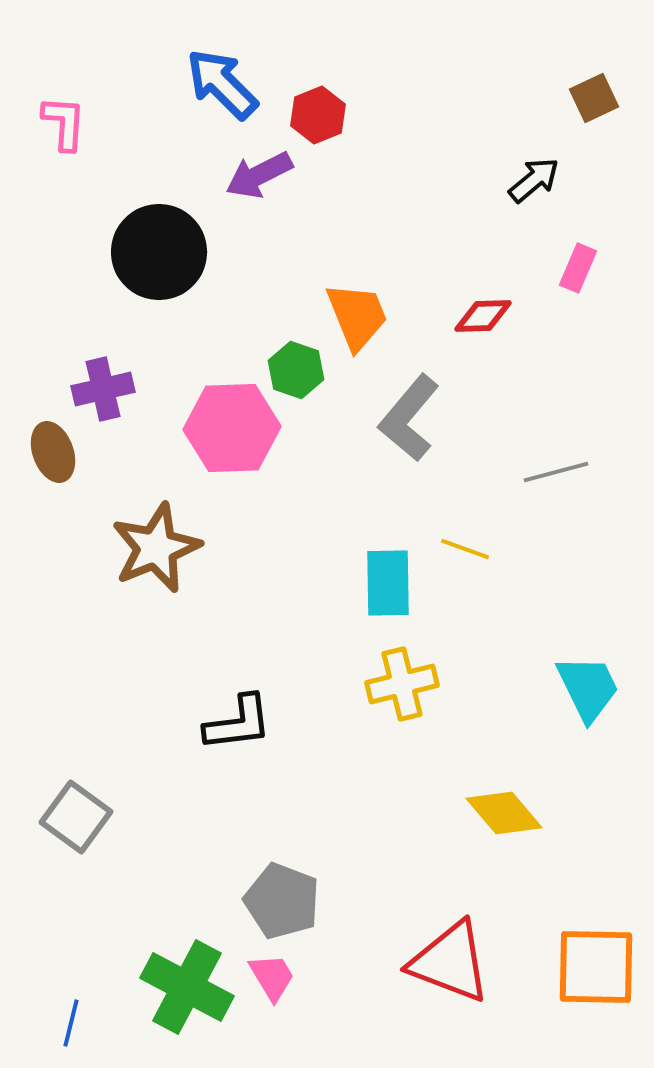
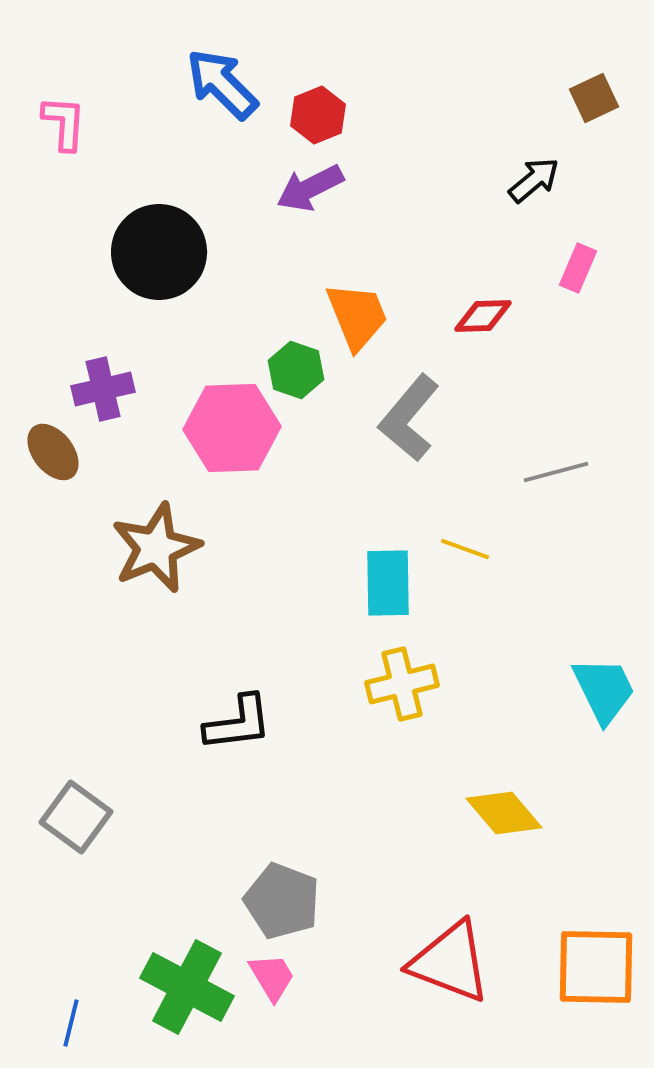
purple arrow: moved 51 px right, 13 px down
brown ellipse: rotated 18 degrees counterclockwise
cyan trapezoid: moved 16 px right, 2 px down
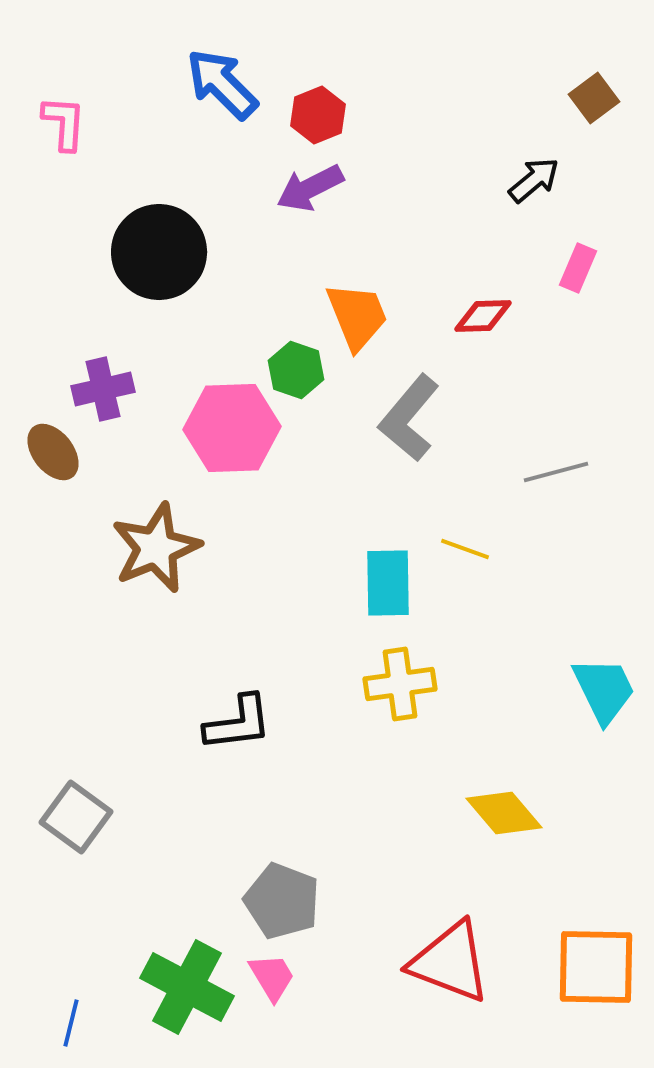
brown square: rotated 12 degrees counterclockwise
yellow cross: moved 2 px left; rotated 6 degrees clockwise
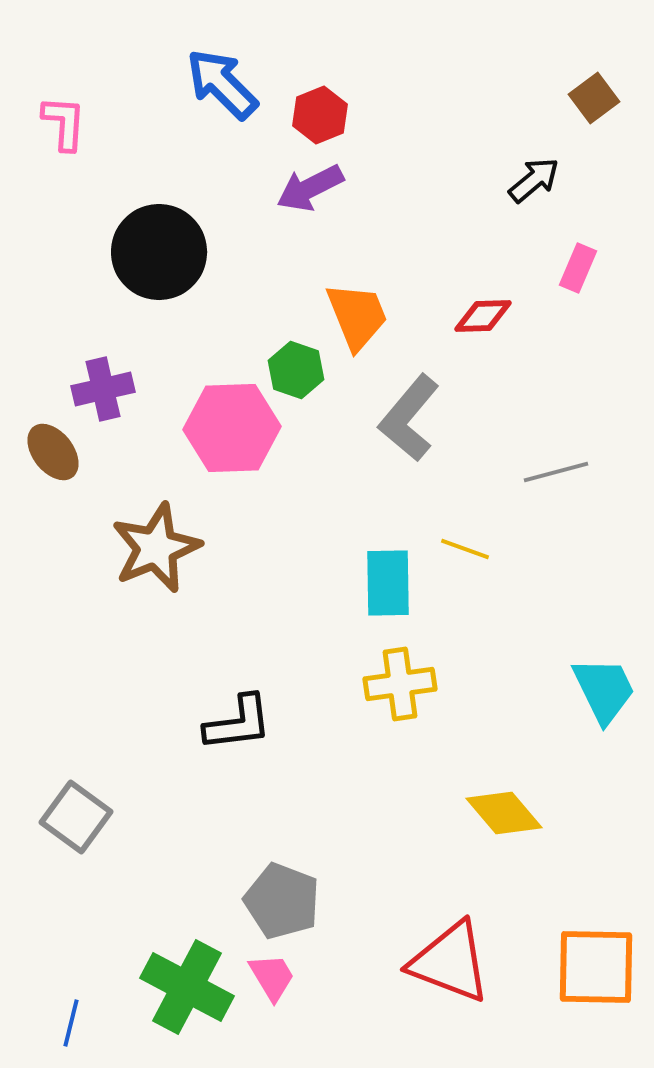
red hexagon: moved 2 px right
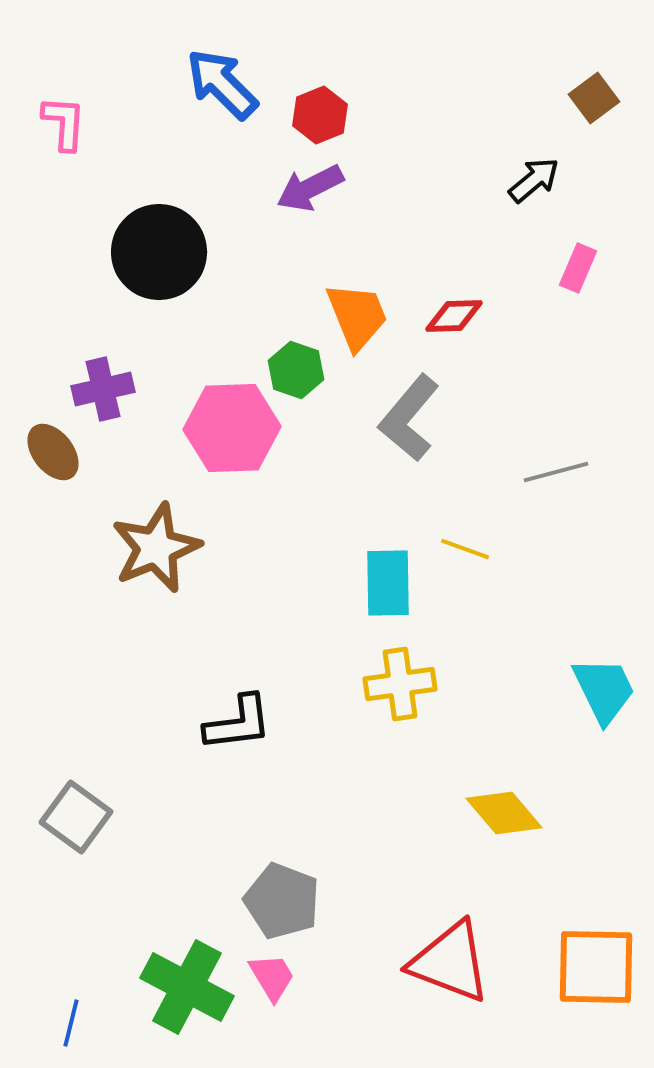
red diamond: moved 29 px left
